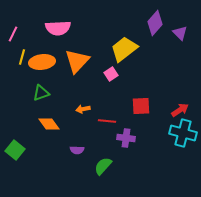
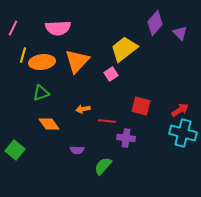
pink line: moved 6 px up
yellow line: moved 1 px right, 2 px up
red square: rotated 18 degrees clockwise
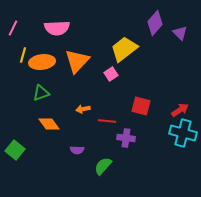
pink semicircle: moved 1 px left
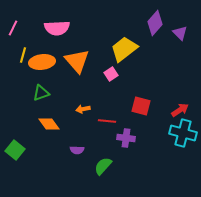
orange triangle: rotated 24 degrees counterclockwise
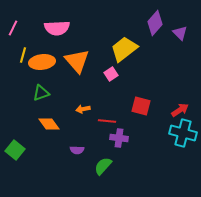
purple cross: moved 7 px left
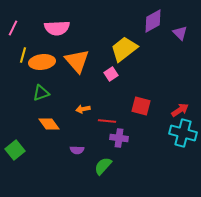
purple diamond: moved 2 px left, 2 px up; rotated 20 degrees clockwise
green square: rotated 12 degrees clockwise
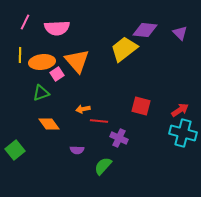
purple diamond: moved 8 px left, 9 px down; rotated 35 degrees clockwise
pink line: moved 12 px right, 6 px up
yellow line: moved 3 px left; rotated 14 degrees counterclockwise
pink square: moved 54 px left
red line: moved 8 px left
purple cross: rotated 18 degrees clockwise
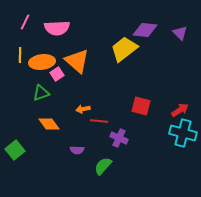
orange triangle: rotated 8 degrees counterclockwise
